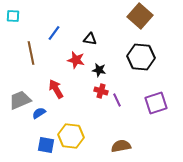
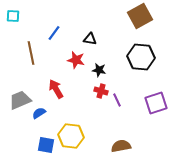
brown square: rotated 20 degrees clockwise
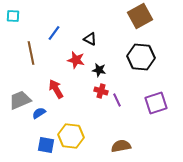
black triangle: rotated 16 degrees clockwise
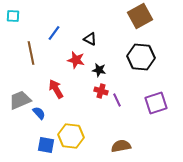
blue semicircle: rotated 80 degrees clockwise
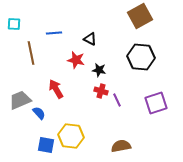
cyan square: moved 1 px right, 8 px down
blue line: rotated 49 degrees clockwise
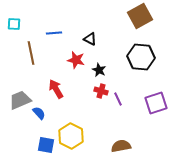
black star: rotated 16 degrees clockwise
purple line: moved 1 px right, 1 px up
yellow hexagon: rotated 20 degrees clockwise
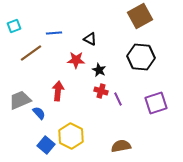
cyan square: moved 2 px down; rotated 24 degrees counterclockwise
brown line: rotated 65 degrees clockwise
red star: rotated 12 degrees counterclockwise
red arrow: moved 2 px right, 2 px down; rotated 36 degrees clockwise
blue square: rotated 30 degrees clockwise
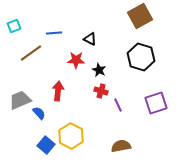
black hexagon: rotated 12 degrees clockwise
purple line: moved 6 px down
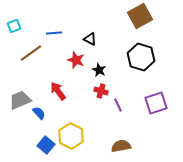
red star: rotated 18 degrees clockwise
red arrow: rotated 42 degrees counterclockwise
